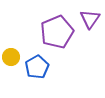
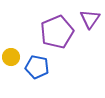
blue pentagon: rotated 30 degrees counterclockwise
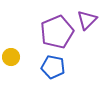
purple triangle: moved 3 px left, 1 px down; rotated 10 degrees clockwise
blue pentagon: moved 16 px right
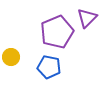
purple triangle: moved 2 px up
blue pentagon: moved 4 px left
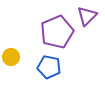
purple triangle: moved 2 px up
